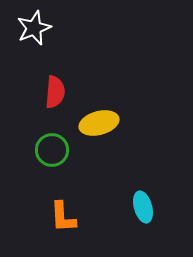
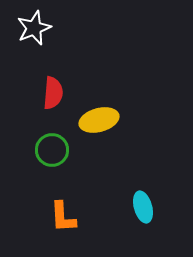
red semicircle: moved 2 px left, 1 px down
yellow ellipse: moved 3 px up
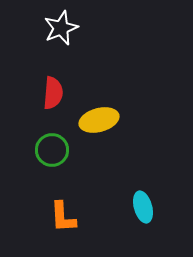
white star: moved 27 px right
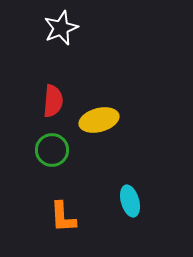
red semicircle: moved 8 px down
cyan ellipse: moved 13 px left, 6 px up
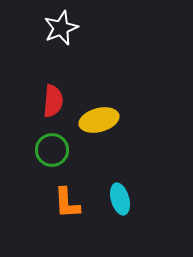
cyan ellipse: moved 10 px left, 2 px up
orange L-shape: moved 4 px right, 14 px up
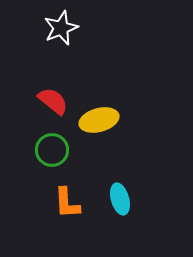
red semicircle: rotated 56 degrees counterclockwise
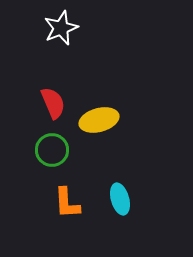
red semicircle: moved 2 px down; rotated 28 degrees clockwise
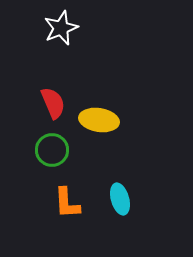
yellow ellipse: rotated 24 degrees clockwise
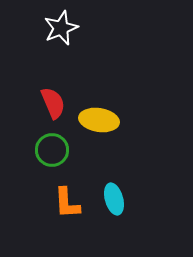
cyan ellipse: moved 6 px left
